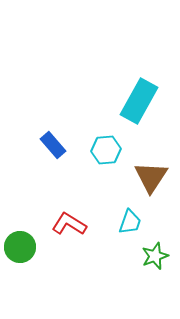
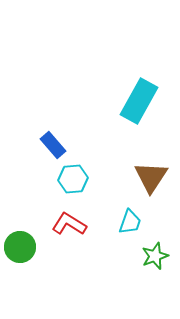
cyan hexagon: moved 33 px left, 29 px down
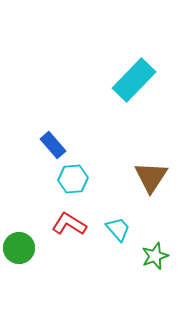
cyan rectangle: moved 5 px left, 21 px up; rotated 15 degrees clockwise
cyan trapezoid: moved 12 px left, 7 px down; rotated 60 degrees counterclockwise
green circle: moved 1 px left, 1 px down
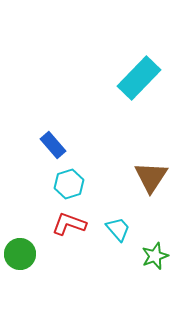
cyan rectangle: moved 5 px right, 2 px up
cyan hexagon: moved 4 px left, 5 px down; rotated 12 degrees counterclockwise
red L-shape: rotated 12 degrees counterclockwise
green circle: moved 1 px right, 6 px down
